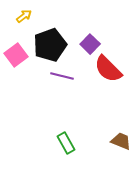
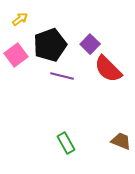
yellow arrow: moved 4 px left, 3 px down
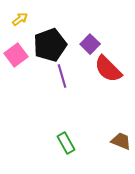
purple line: rotated 60 degrees clockwise
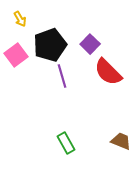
yellow arrow: rotated 98 degrees clockwise
red semicircle: moved 3 px down
